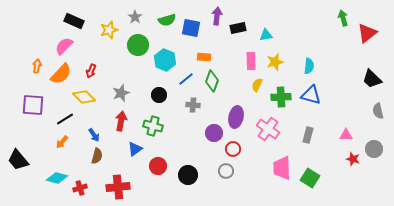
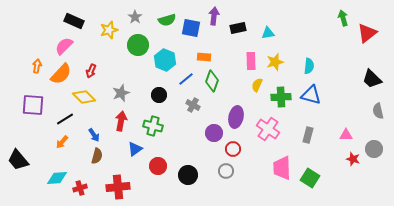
purple arrow at (217, 16): moved 3 px left
cyan triangle at (266, 35): moved 2 px right, 2 px up
gray cross at (193, 105): rotated 24 degrees clockwise
cyan diamond at (57, 178): rotated 20 degrees counterclockwise
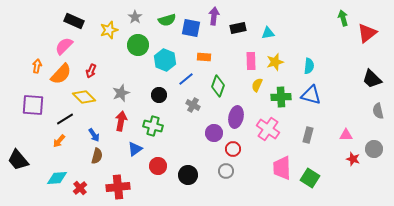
green diamond at (212, 81): moved 6 px right, 5 px down
orange arrow at (62, 142): moved 3 px left, 1 px up
red cross at (80, 188): rotated 24 degrees counterclockwise
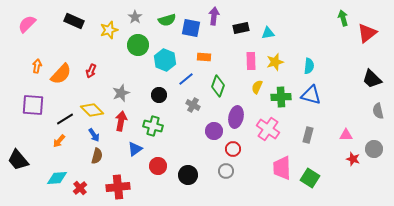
black rectangle at (238, 28): moved 3 px right
pink semicircle at (64, 46): moved 37 px left, 22 px up
yellow semicircle at (257, 85): moved 2 px down
yellow diamond at (84, 97): moved 8 px right, 13 px down
purple circle at (214, 133): moved 2 px up
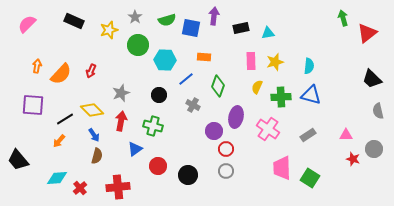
cyan hexagon at (165, 60): rotated 20 degrees counterclockwise
gray rectangle at (308, 135): rotated 42 degrees clockwise
red circle at (233, 149): moved 7 px left
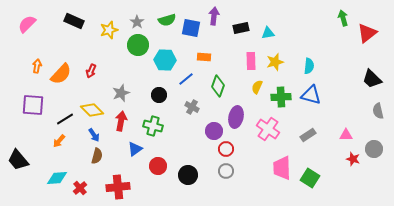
gray star at (135, 17): moved 2 px right, 5 px down
gray cross at (193, 105): moved 1 px left, 2 px down
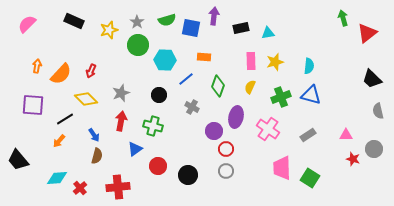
yellow semicircle at (257, 87): moved 7 px left
green cross at (281, 97): rotated 18 degrees counterclockwise
yellow diamond at (92, 110): moved 6 px left, 11 px up
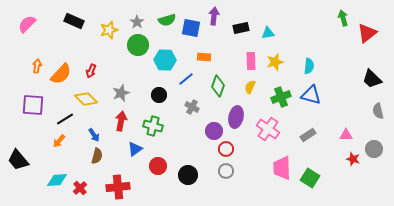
cyan diamond at (57, 178): moved 2 px down
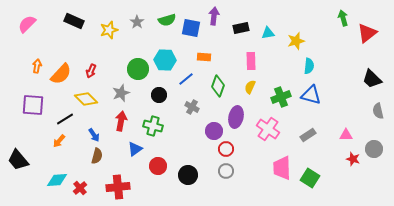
green circle at (138, 45): moved 24 px down
yellow star at (275, 62): moved 21 px right, 21 px up
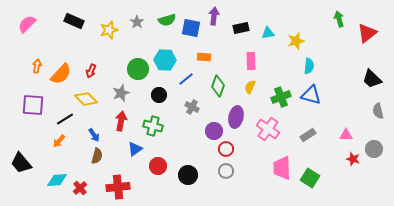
green arrow at (343, 18): moved 4 px left, 1 px down
black trapezoid at (18, 160): moved 3 px right, 3 px down
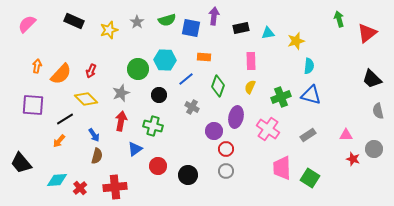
red cross at (118, 187): moved 3 px left
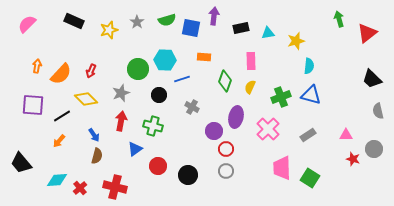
blue line at (186, 79): moved 4 px left; rotated 21 degrees clockwise
green diamond at (218, 86): moved 7 px right, 5 px up
black line at (65, 119): moved 3 px left, 3 px up
pink cross at (268, 129): rotated 10 degrees clockwise
red cross at (115, 187): rotated 20 degrees clockwise
